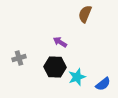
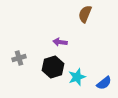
purple arrow: rotated 24 degrees counterclockwise
black hexagon: moved 2 px left; rotated 20 degrees counterclockwise
blue semicircle: moved 1 px right, 1 px up
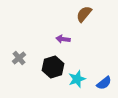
brown semicircle: moved 1 px left; rotated 18 degrees clockwise
purple arrow: moved 3 px right, 3 px up
gray cross: rotated 24 degrees counterclockwise
cyan star: moved 2 px down
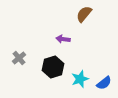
cyan star: moved 3 px right
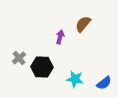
brown semicircle: moved 1 px left, 10 px down
purple arrow: moved 3 px left, 2 px up; rotated 96 degrees clockwise
black hexagon: moved 11 px left; rotated 20 degrees clockwise
cyan star: moved 5 px left; rotated 30 degrees clockwise
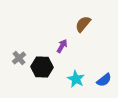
purple arrow: moved 2 px right, 9 px down; rotated 16 degrees clockwise
cyan star: moved 1 px right; rotated 18 degrees clockwise
blue semicircle: moved 3 px up
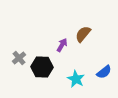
brown semicircle: moved 10 px down
purple arrow: moved 1 px up
blue semicircle: moved 8 px up
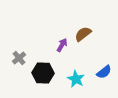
brown semicircle: rotated 12 degrees clockwise
black hexagon: moved 1 px right, 6 px down
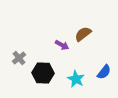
purple arrow: rotated 88 degrees clockwise
blue semicircle: rotated 14 degrees counterclockwise
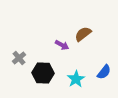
cyan star: rotated 12 degrees clockwise
